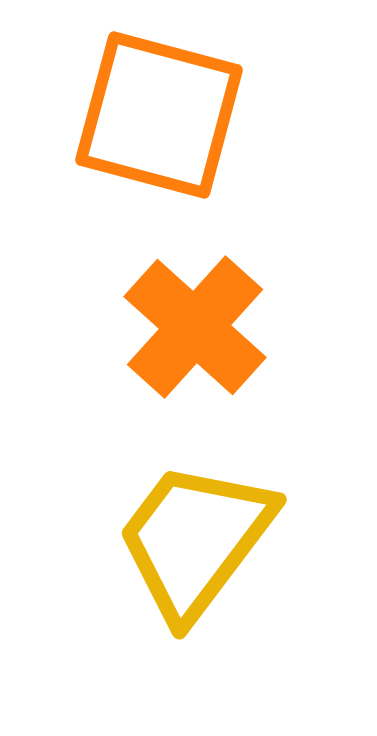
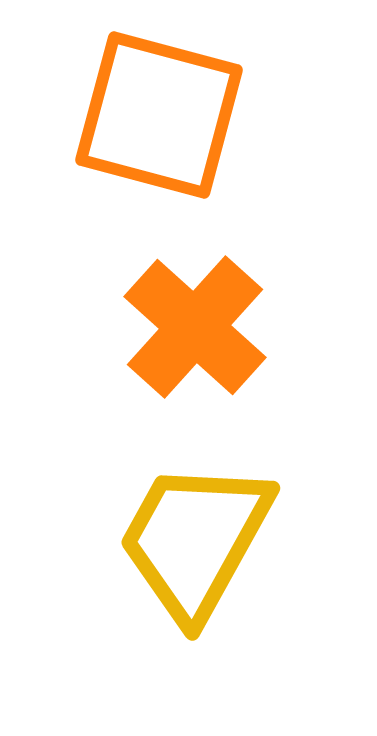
yellow trapezoid: rotated 8 degrees counterclockwise
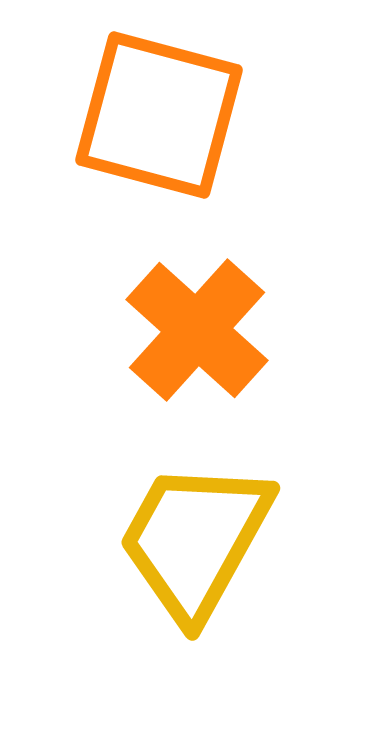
orange cross: moved 2 px right, 3 px down
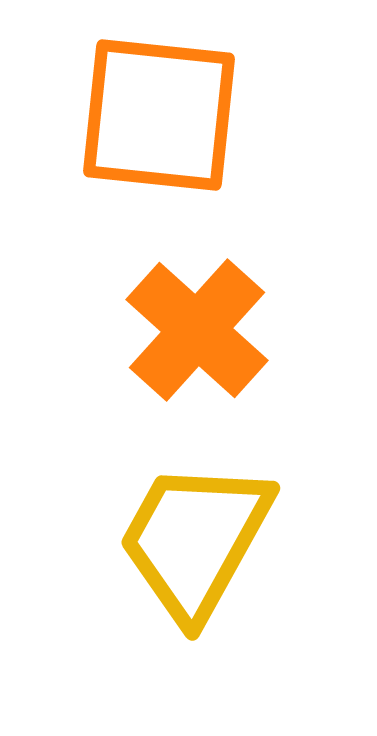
orange square: rotated 9 degrees counterclockwise
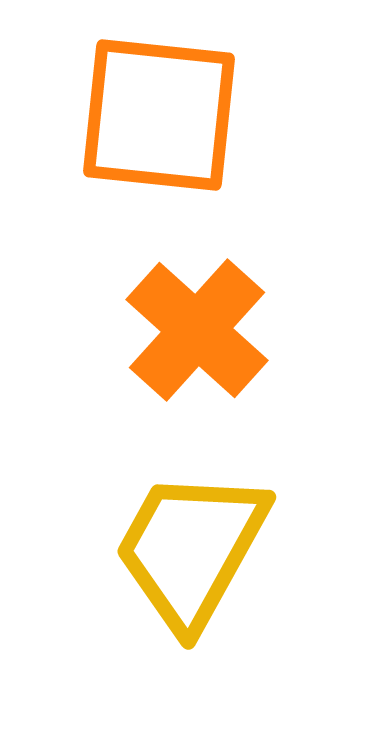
yellow trapezoid: moved 4 px left, 9 px down
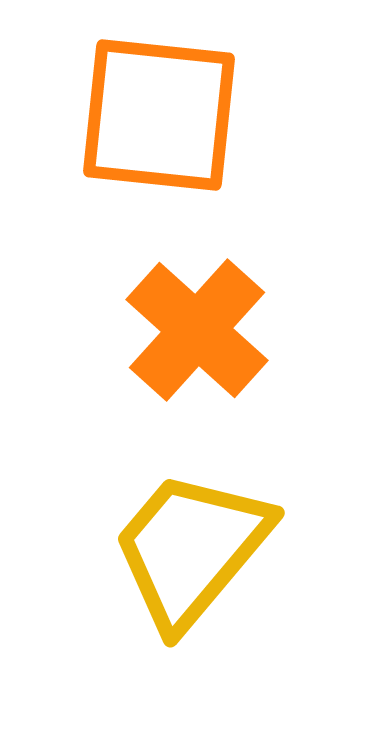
yellow trapezoid: rotated 11 degrees clockwise
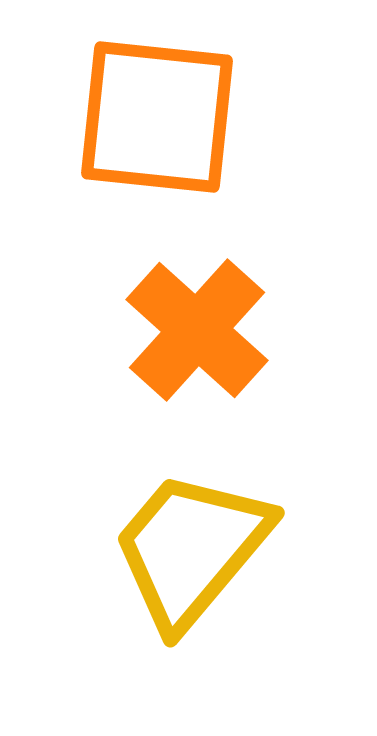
orange square: moved 2 px left, 2 px down
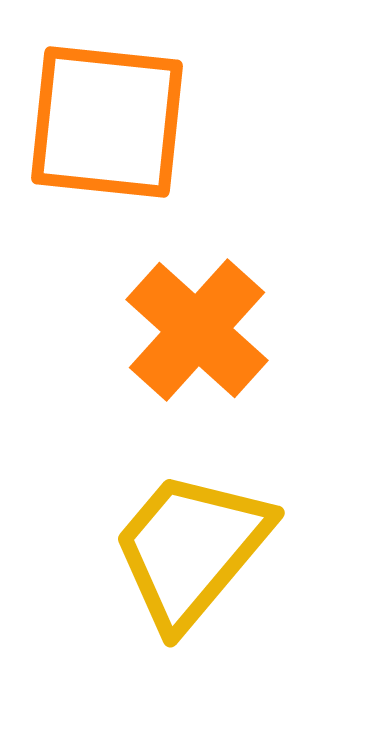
orange square: moved 50 px left, 5 px down
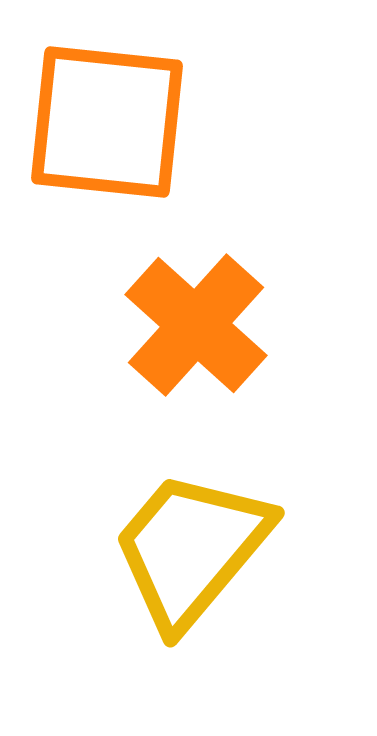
orange cross: moved 1 px left, 5 px up
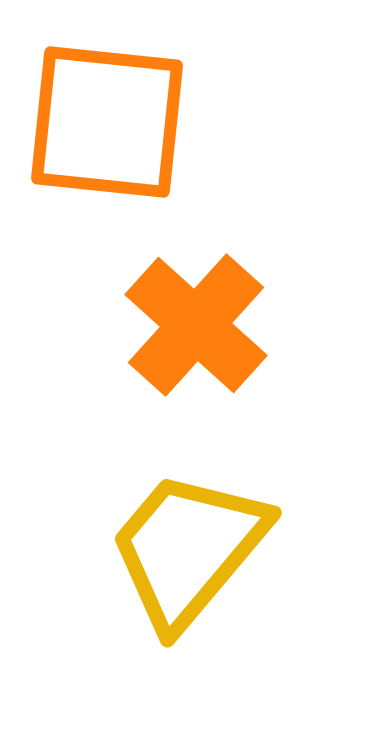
yellow trapezoid: moved 3 px left
